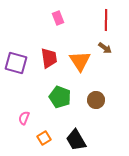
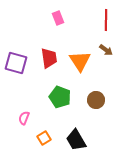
brown arrow: moved 1 px right, 2 px down
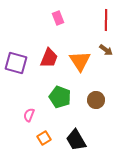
red trapezoid: rotated 30 degrees clockwise
pink semicircle: moved 5 px right, 3 px up
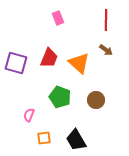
orange triangle: moved 1 px left, 2 px down; rotated 15 degrees counterclockwise
orange square: rotated 24 degrees clockwise
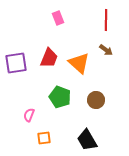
purple square: rotated 25 degrees counterclockwise
black trapezoid: moved 11 px right
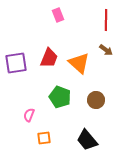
pink rectangle: moved 3 px up
black trapezoid: rotated 10 degrees counterclockwise
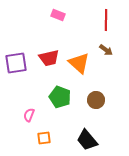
pink rectangle: rotated 48 degrees counterclockwise
red trapezoid: rotated 55 degrees clockwise
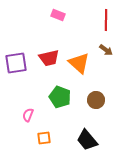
pink semicircle: moved 1 px left
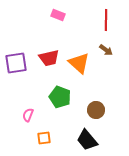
brown circle: moved 10 px down
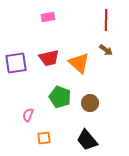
pink rectangle: moved 10 px left, 2 px down; rotated 32 degrees counterclockwise
brown circle: moved 6 px left, 7 px up
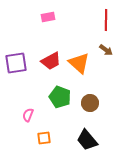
red trapezoid: moved 2 px right, 3 px down; rotated 15 degrees counterclockwise
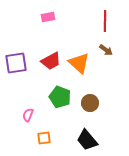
red line: moved 1 px left, 1 px down
